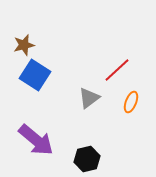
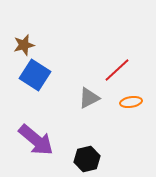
gray triangle: rotated 10 degrees clockwise
orange ellipse: rotated 60 degrees clockwise
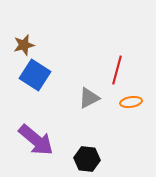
red line: rotated 32 degrees counterclockwise
black hexagon: rotated 20 degrees clockwise
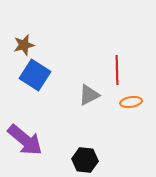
red line: rotated 16 degrees counterclockwise
gray triangle: moved 3 px up
purple arrow: moved 11 px left
black hexagon: moved 2 px left, 1 px down
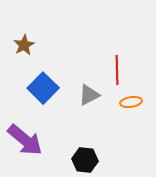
brown star: rotated 15 degrees counterclockwise
blue square: moved 8 px right, 13 px down; rotated 12 degrees clockwise
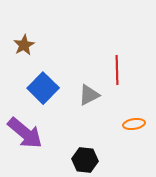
orange ellipse: moved 3 px right, 22 px down
purple arrow: moved 7 px up
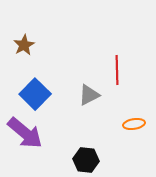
blue square: moved 8 px left, 6 px down
black hexagon: moved 1 px right
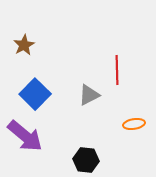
purple arrow: moved 3 px down
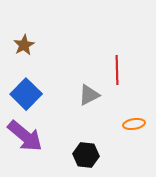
blue square: moved 9 px left
black hexagon: moved 5 px up
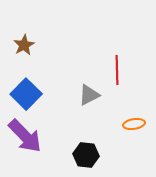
purple arrow: rotated 6 degrees clockwise
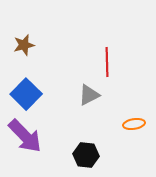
brown star: rotated 15 degrees clockwise
red line: moved 10 px left, 8 px up
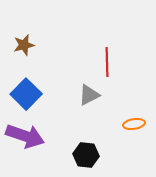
purple arrow: rotated 27 degrees counterclockwise
